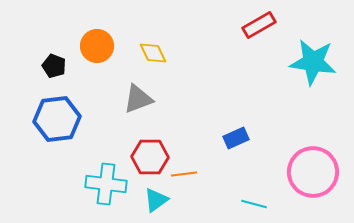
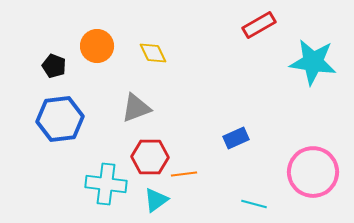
gray triangle: moved 2 px left, 9 px down
blue hexagon: moved 3 px right
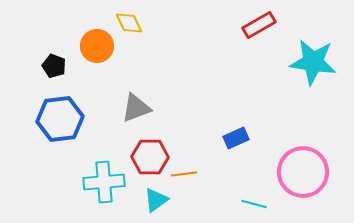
yellow diamond: moved 24 px left, 30 px up
pink circle: moved 10 px left
cyan cross: moved 2 px left, 2 px up; rotated 12 degrees counterclockwise
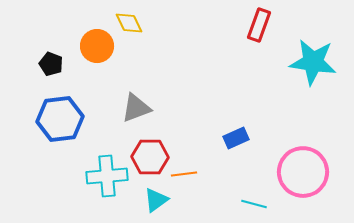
red rectangle: rotated 40 degrees counterclockwise
black pentagon: moved 3 px left, 2 px up
cyan cross: moved 3 px right, 6 px up
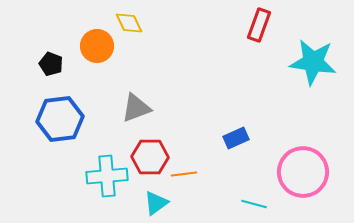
cyan triangle: moved 3 px down
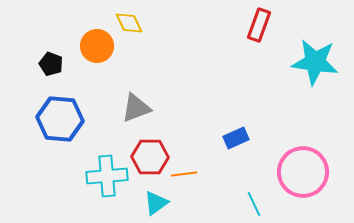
cyan star: moved 2 px right
blue hexagon: rotated 12 degrees clockwise
cyan line: rotated 50 degrees clockwise
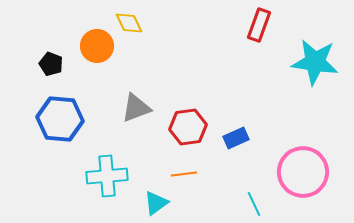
red hexagon: moved 38 px right, 30 px up; rotated 9 degrees counterclockwise
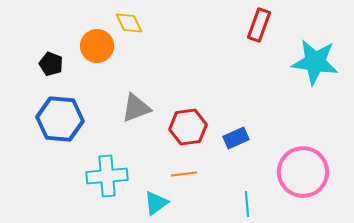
cyan line: moved 7 px left; rotated 20 degrees clockwise
